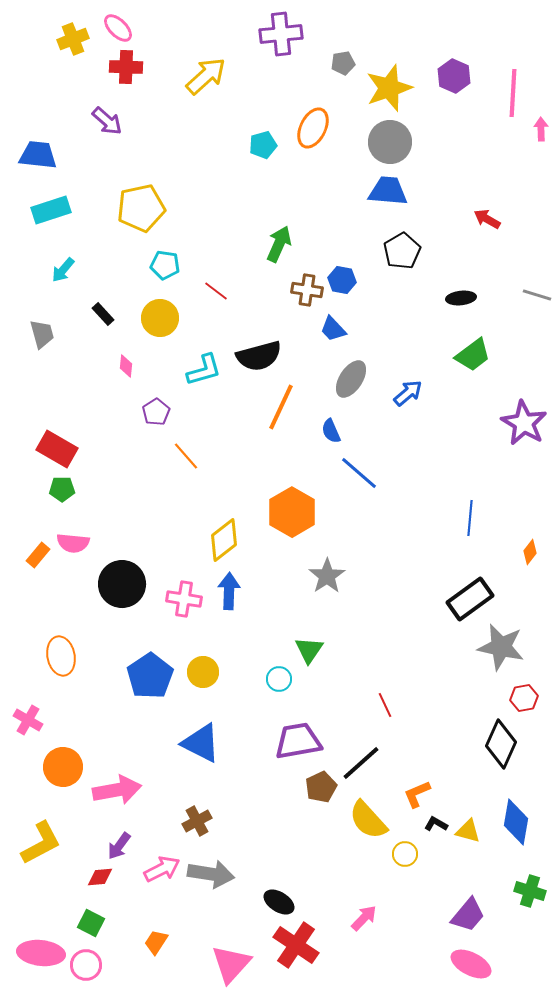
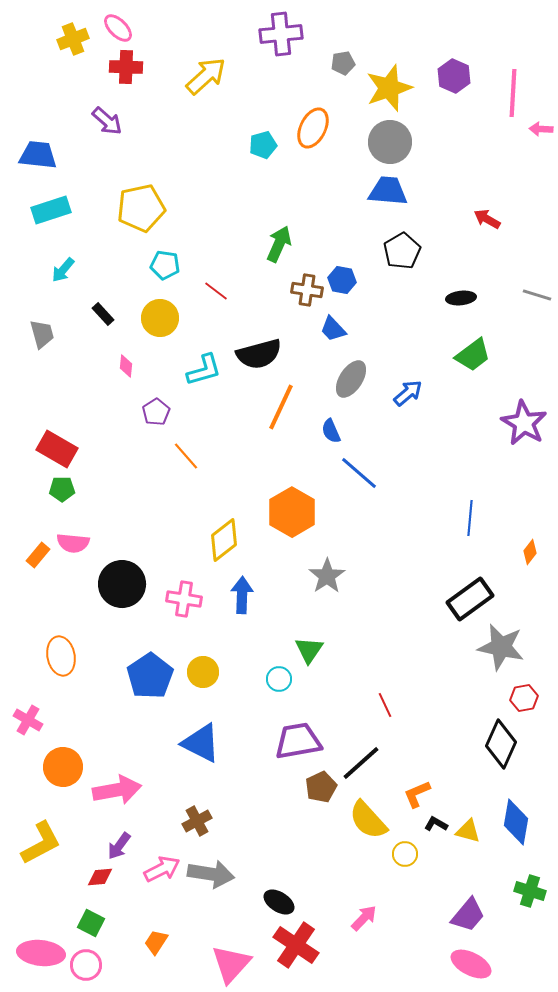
pink arrow at (541, 129): rotated 85 degrees counterclockwise
black semicircle at (259, 356): moved 2 px up
blue arrow at (229, 591): moved 13 px right, 4 px down
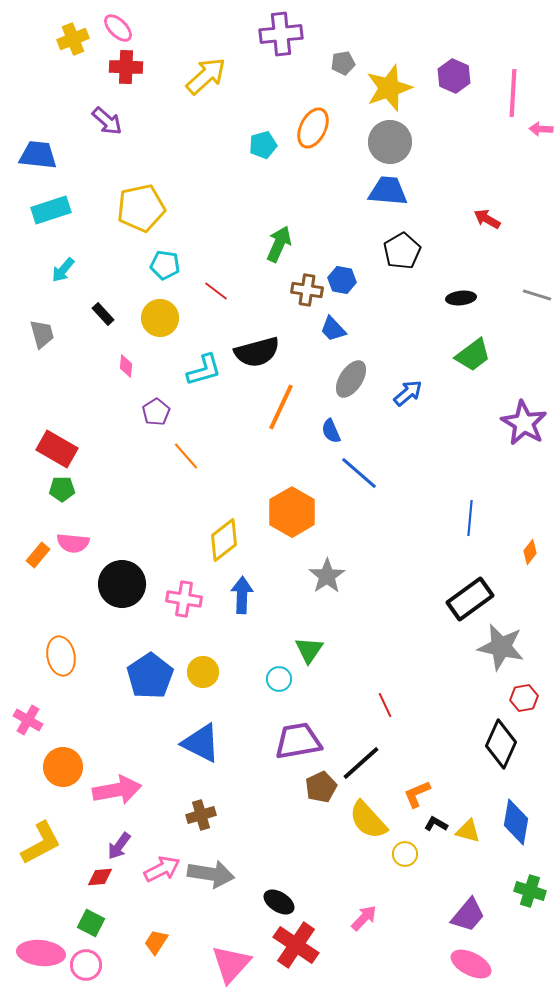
black semicircle at (259, 354): moved 2 px left, 2 px up
brown cross at (197, 821): moved 4 px right, 6 px up; rotated 12 degrees clockwise
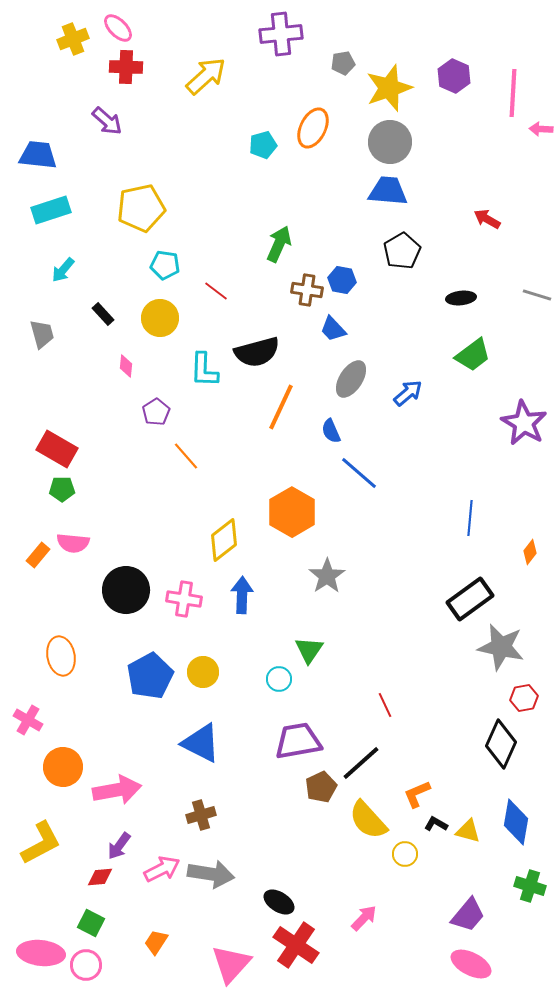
cyan L-shape at (204, 370): rotated 108 degrees clockwise
black circle at (122, 584): moved 4 px right, 6 px down
blue pentagon at (150, 676): rotated 6 degrees clockwise
green cross at (530, 891): moved 5 px up
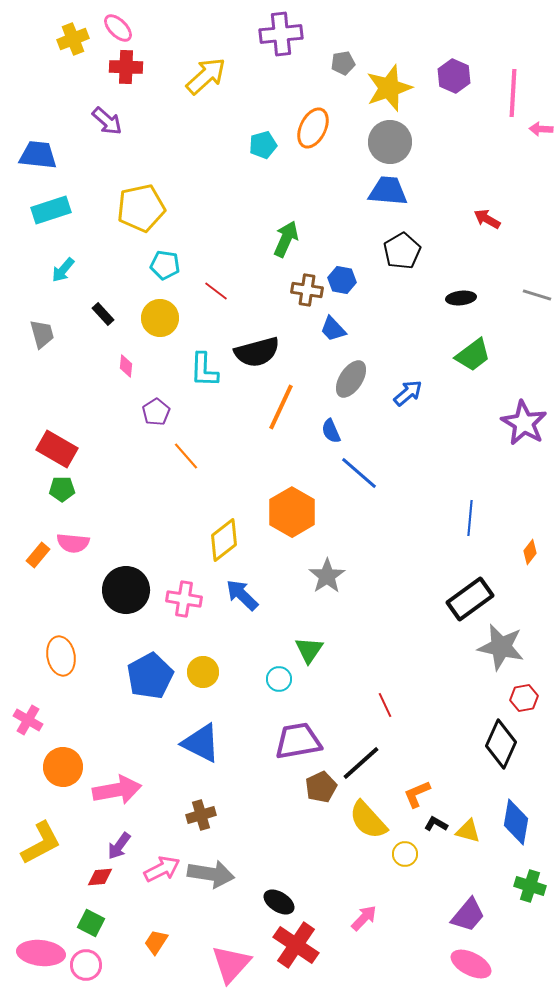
green arrow at (279, 244): moved 7 px right, 5 px up
blue arrow at (242, 595): rotated 48 degrees counterclockwise
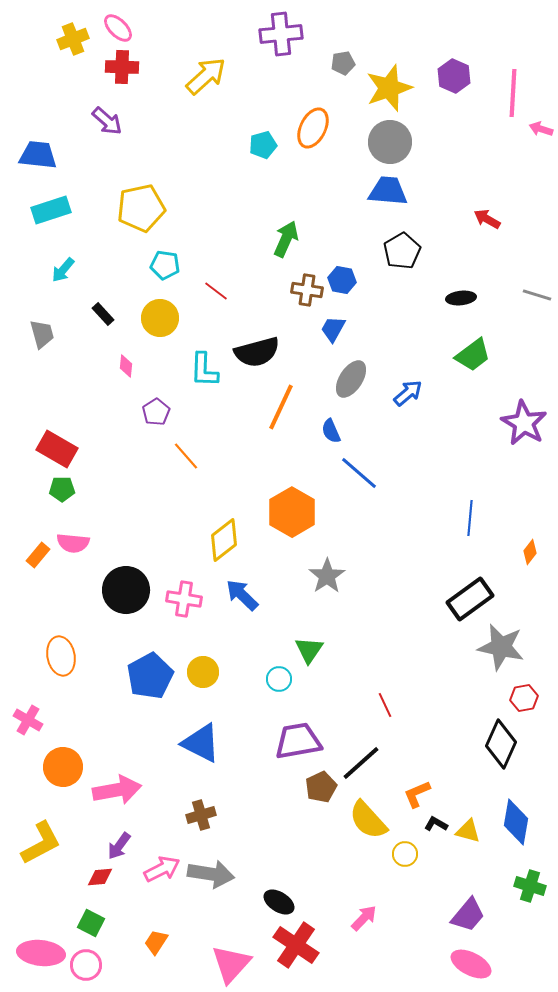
red cross at (126, 67): moved 4 px left
pink arrow at (541, 129): rotated 15 degrees clockwise
blue trapezoid at (333, 329): rotated 72 degrees clockwise
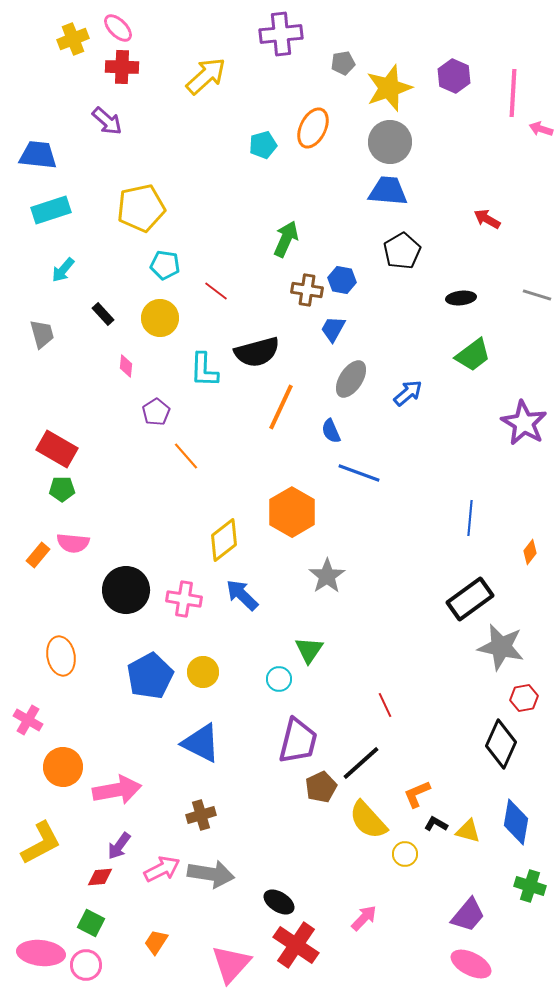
blue line at (359, 473): rotated 21 degrees counterclockwise
purple trapezoid at (298, 741): rotated 114 degrees clockwise
